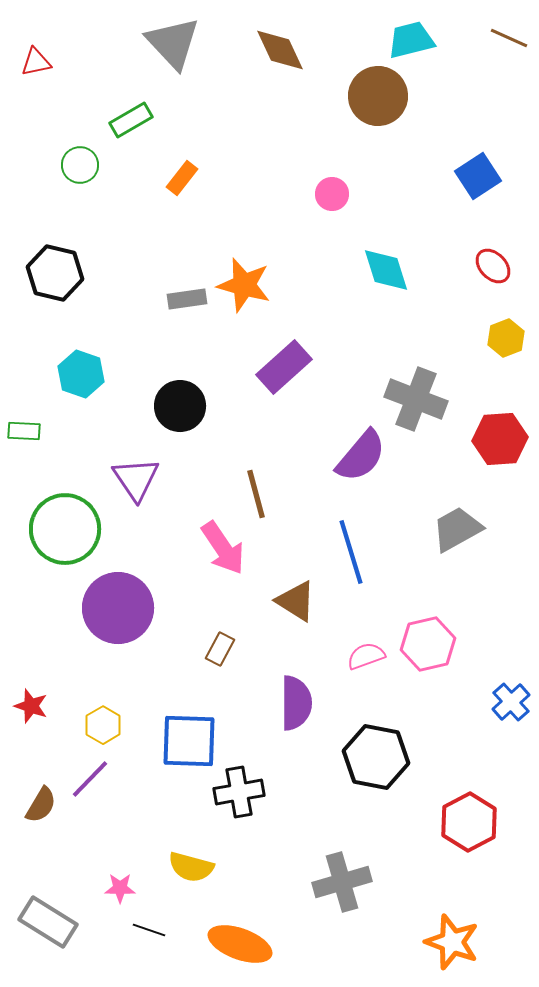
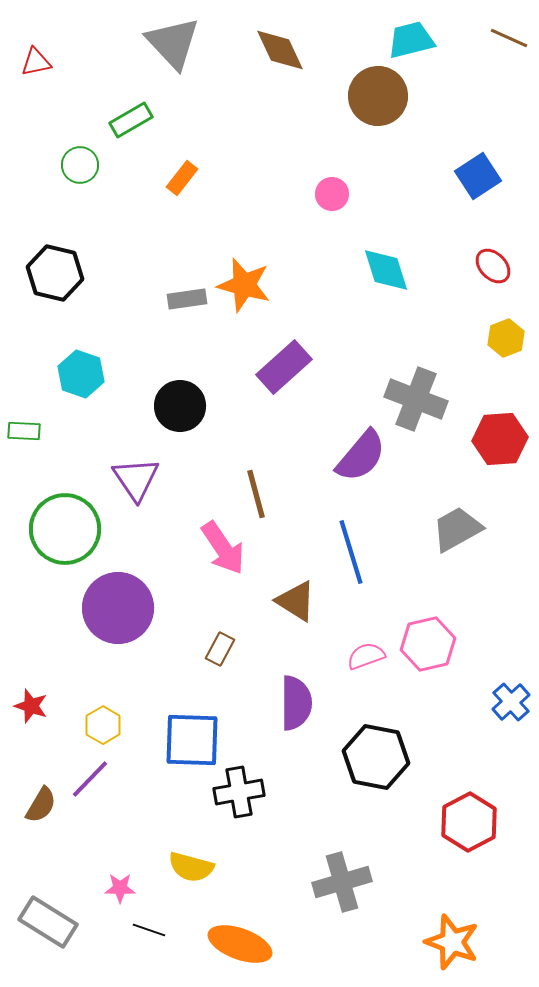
blue square at (189, 741): moved 3 px right, 1 px up
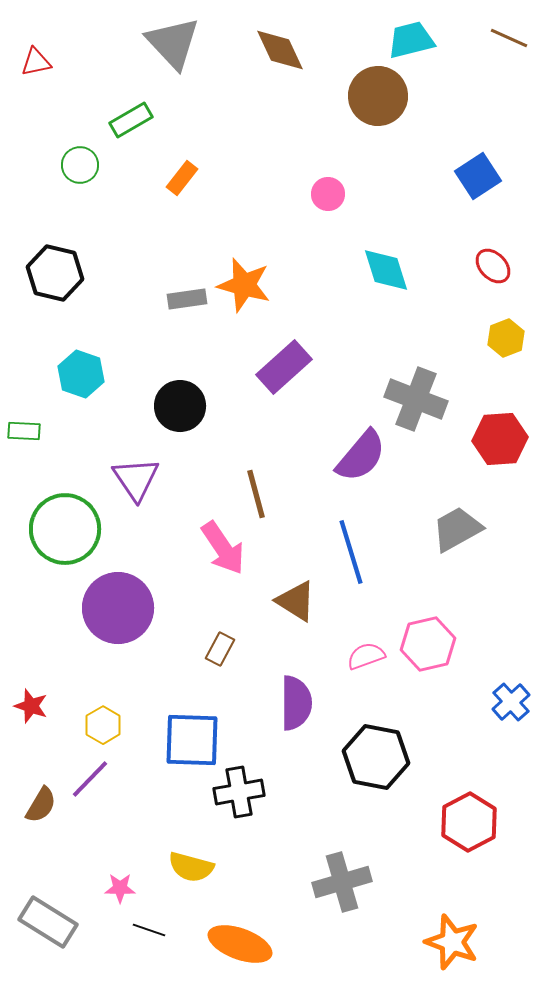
pink circle at (332, 194): moved 4 px left
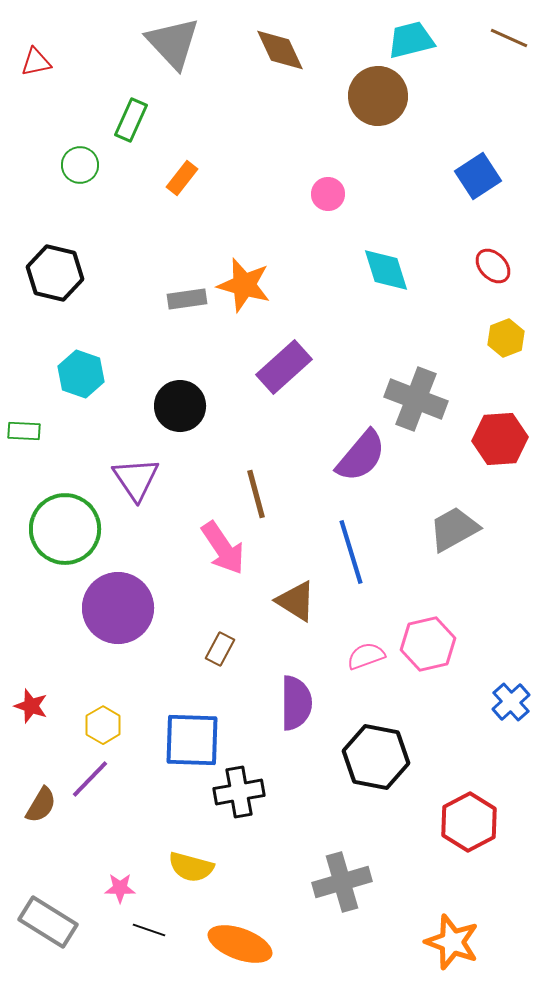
green rectangle at (131, 120): rotated 36 degrees counterclockwise
gray trapezoid at (457, 529): moved 3 px left
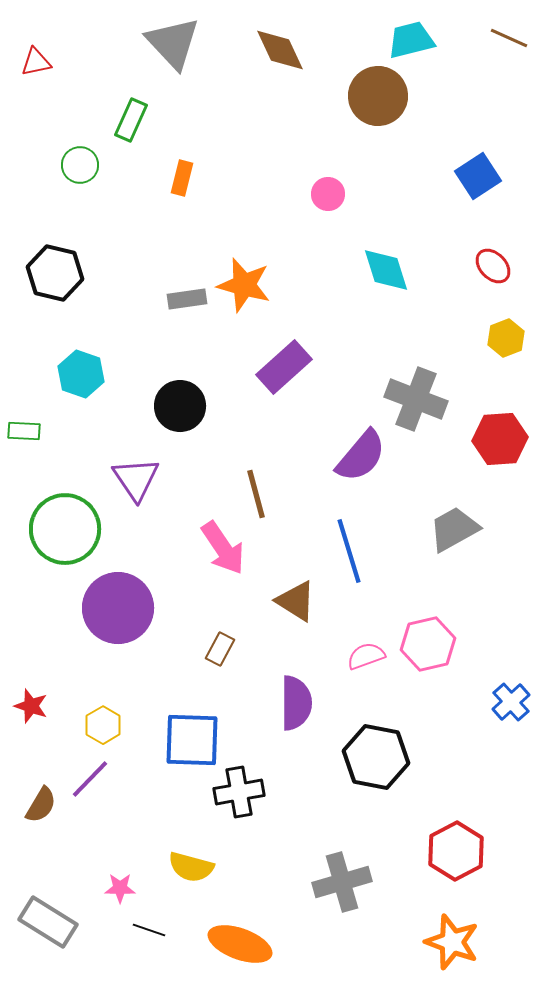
orange rectangle at (182, 178): rotated 24 degrees counterclockwise
blue line at (351, 552): moved 2 px left, 1 px up
red hexagon at (469, 822): moved 13 px left, 29 px down
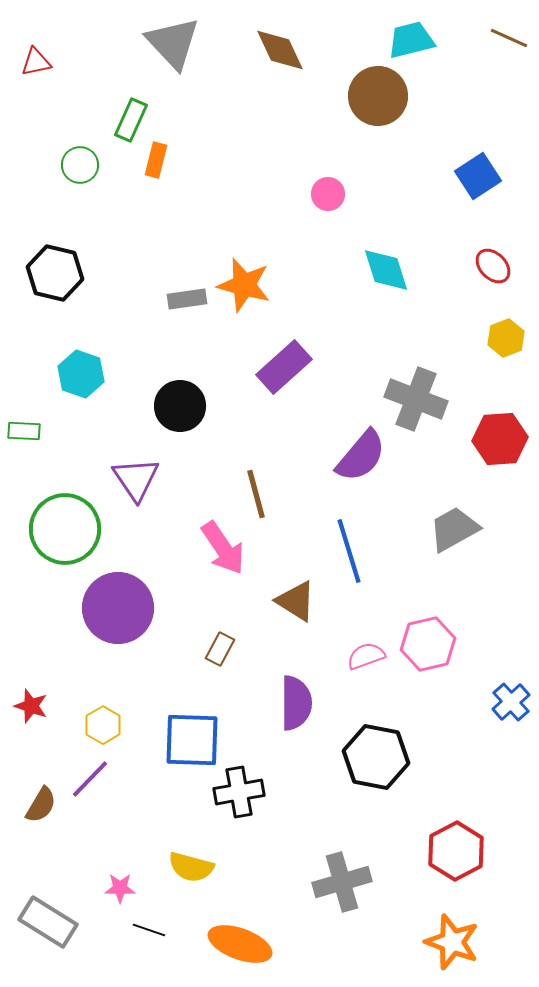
orange rectangle at (182, 178): moved 26 px left, 18 px up
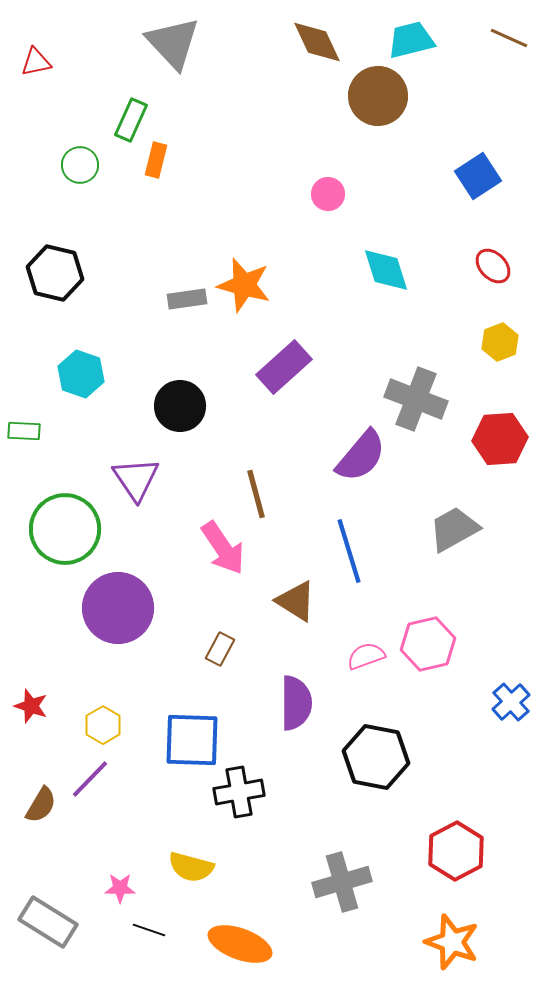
brown diamond at (280, 50): moved 37 px right, 8 px up
yellow hexagon at (506, 338): moved 6 px left, 4 px down
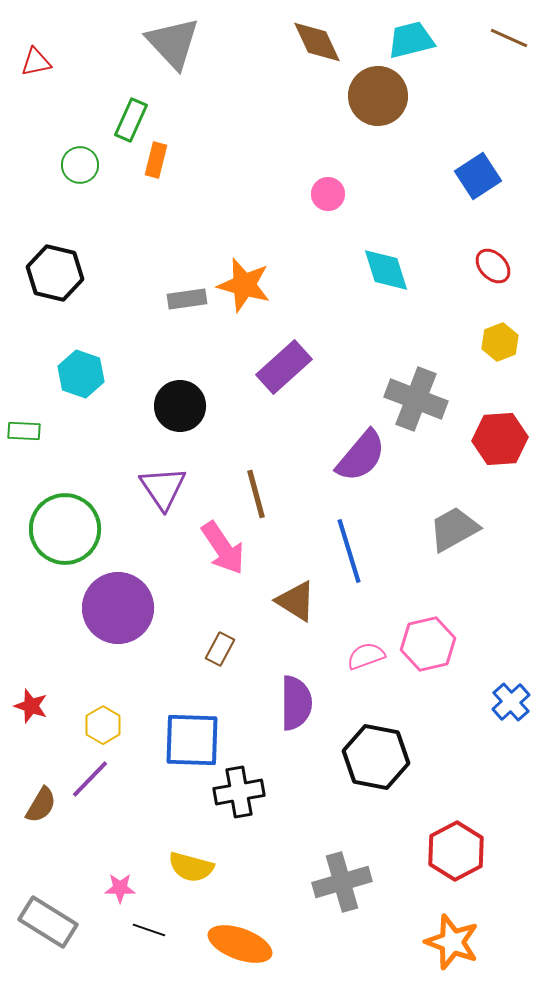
purple triangle at (136, 479): moved 27 px right, 9 px down
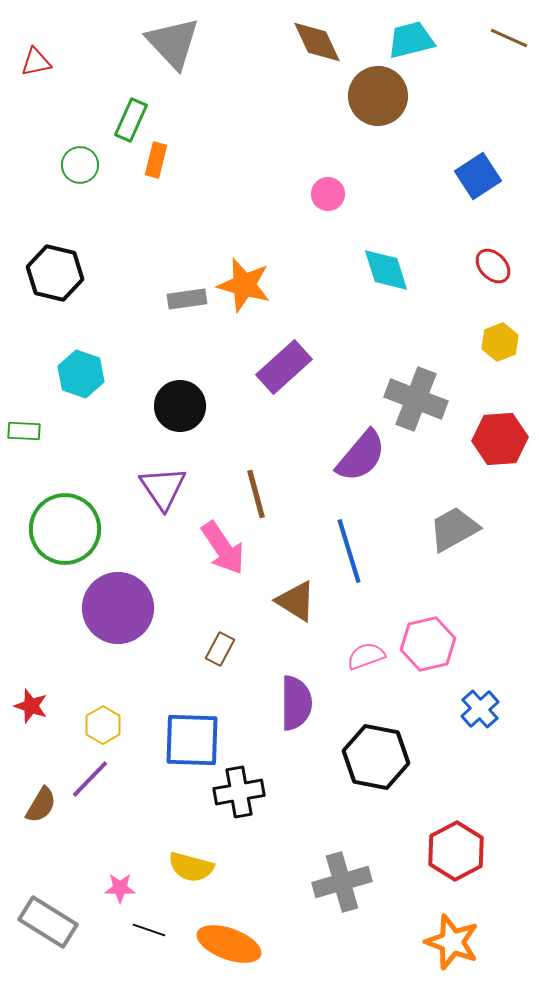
blue cross at (511, 702): moved 31 px left, 7 px down
orange ellipse at (240, 944): moved 11 px left
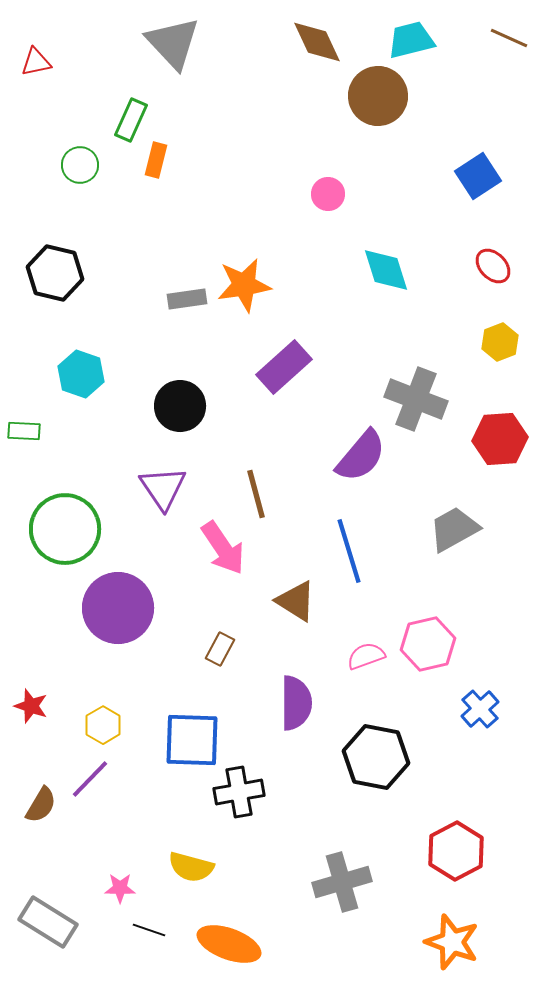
orange star at (244, 285): rotated 24 degrees counterclockwise
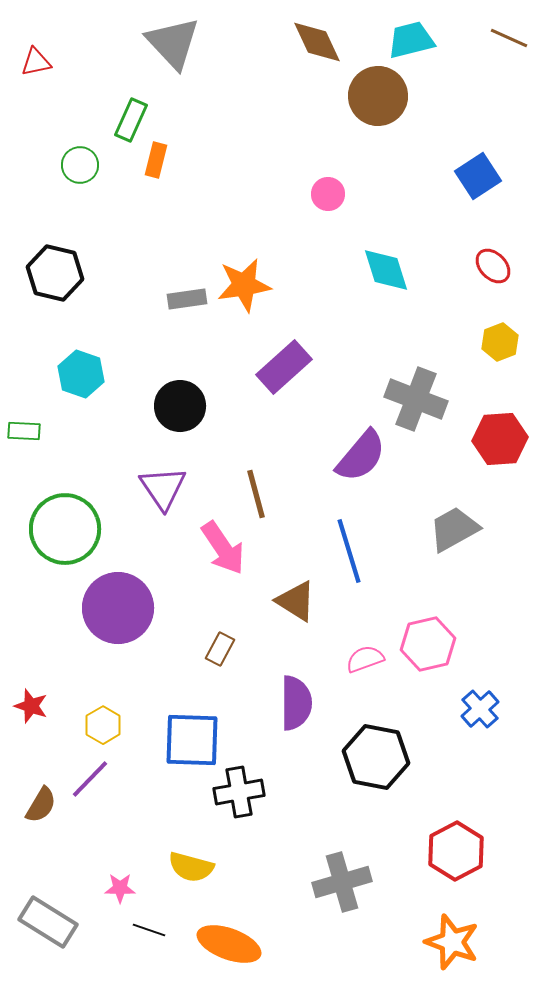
pink semicircle at (366, 656): moved 1 px left, 3 px down
